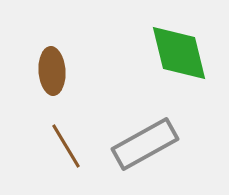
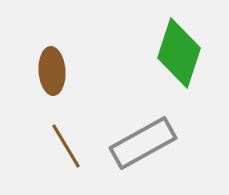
green diamond: rotated 32 degrees clockwise
gray rectangle: moved 2 px left, 1 px up
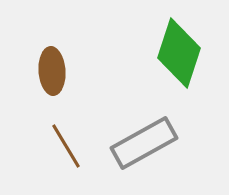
gray rectangle: moved 1 px right
